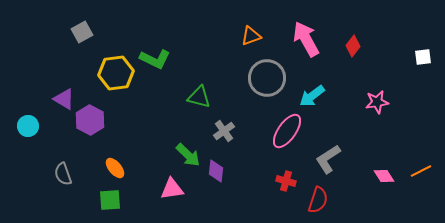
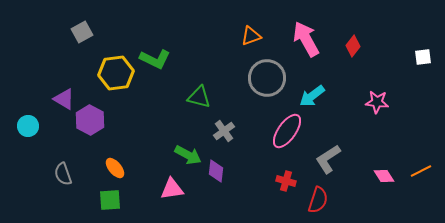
pink star: rotated 15 degrees clockwise
green arrow: rotated 16 degrees counterclockwise
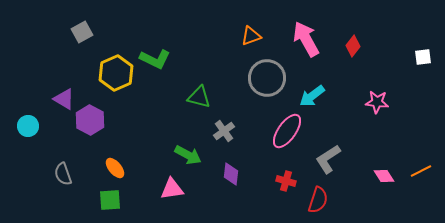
yellow hexagon: rotated 16 degrees counterclockwise
purple diamond: moved 15 px right, 3 px down
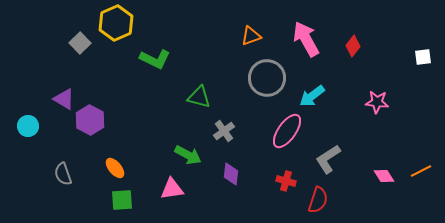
gray square: moved 2 px left, 11 px down; rotated 15 degrees counterclockwise
yellow hexagon: moved 50 px up
green square: moved 12 px right
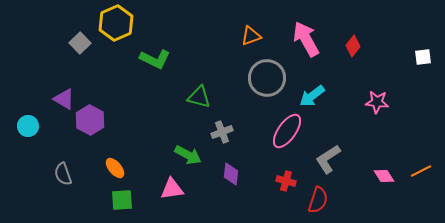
gray cross: moved 2 px left, 1 px down; rotated 15 degrees clockwise
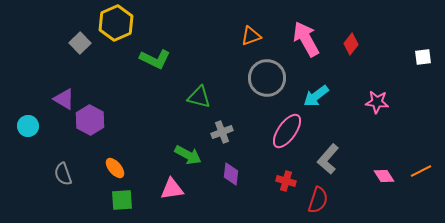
red diamond: moved 2 px left, 2 px up
cyan arrow: moved 4 px right
gray L-shape: rotated 16 degrees counterclockwise
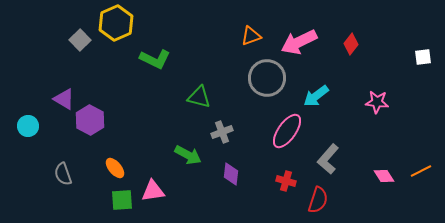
pink arrow: moved 7 px left, 3 px down; rotated 87 degrees counterclockwise
gray square: moved 3 px up
pink triangle: moved 19 px left, 2 px down
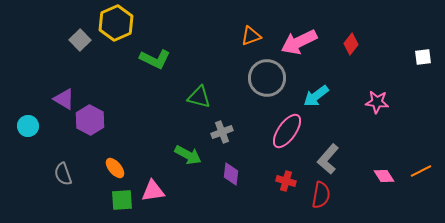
red semicircle: moved 3 px right, 5 px up; rotated 8 degrees counterclockwise
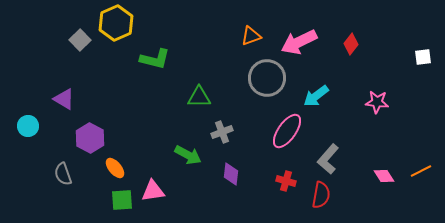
green L-shape: rotated 12 degrees counterclockwise
green triangle: rotated 15 degrees counterclockwise
purple hexagon: moved 18 px down
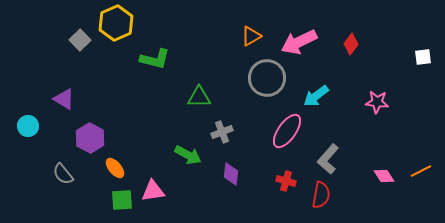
orange triangle: rotated 10 degrees counterclockwise
gray semicircle: rotated 20 degrees counterclockwise
